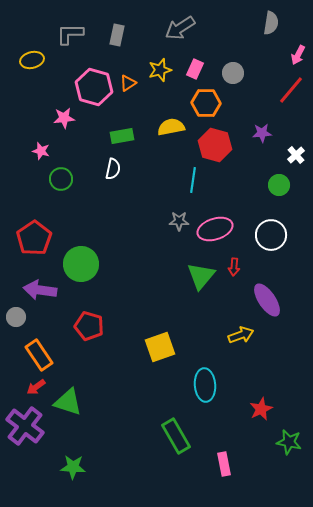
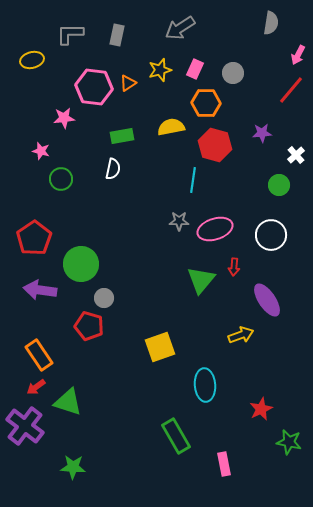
pink hexagon at (94, 87): rotated 9 degrees counterclockwise
green triangle at (201, 276): moved 4 px down
gray circle at (16, 317): moved 88 px right, 19 px up
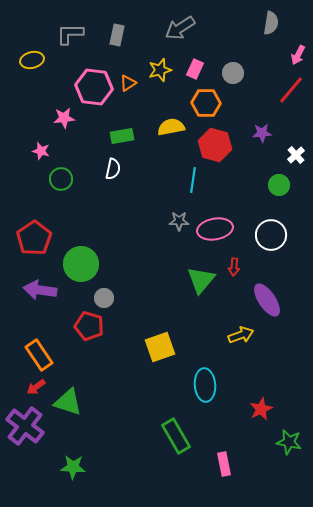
pink ellipse at (215, 229): rotated 8 degrees clockwise
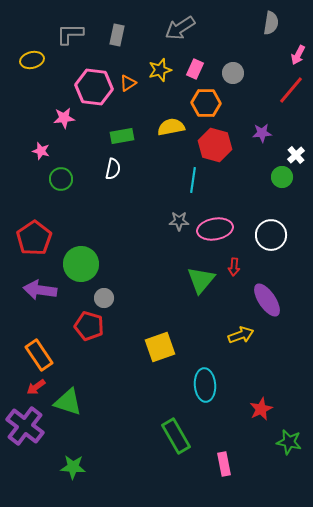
green circle at (279, 185): moved 3 px right, 8 px up
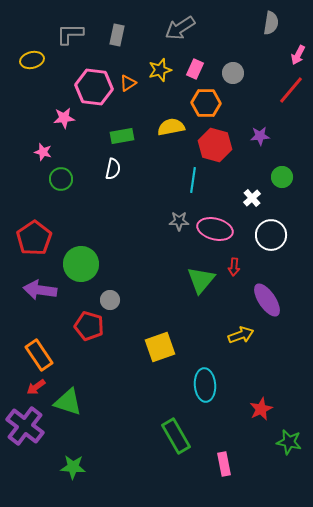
purple star at (262, 133): moved 2 px left, 3 px down
pink star at (41, 151): moved 2 px right, 1 px down
white cross at (296, 155): moved 44 px left, 43 px down
pink ellipse at (215, 229): rotated 24 degrees clockwise
gray circle at (104, 298): moved 6 px right, 2 px down
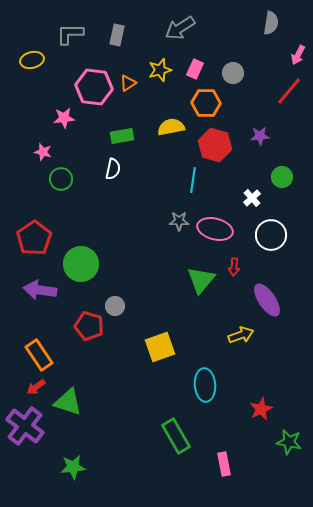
red line at (291, 90): moved 2 px left, 1 px down
gray circle at (110, 300): moved 5 px right, 6 px down
green star at (73, 467): rotated 10 degrees counterclockwise
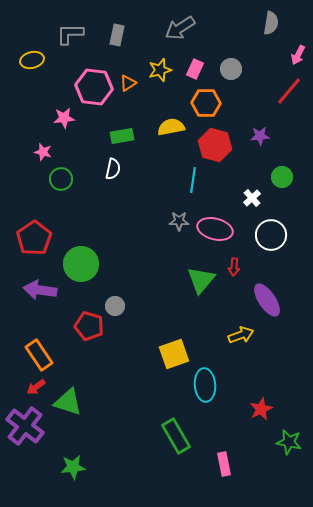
gray circle at (233, 73): moved 2 px left, 4 px up
yellow square at (160, 347): moved 14 px right, 7 px down
